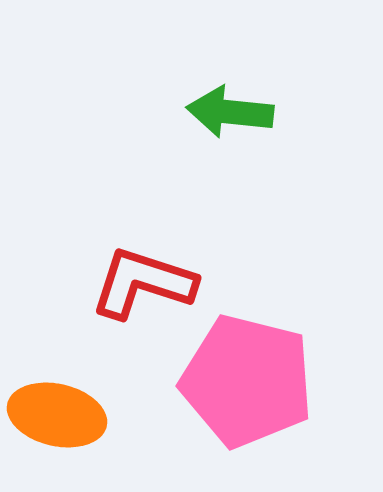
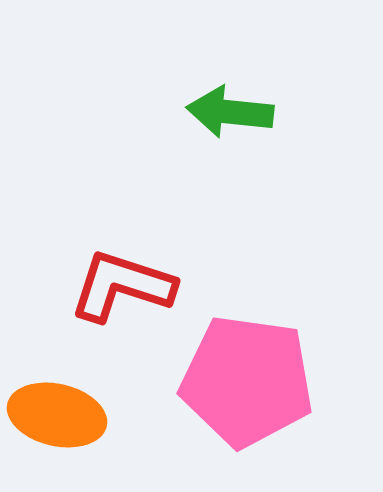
red L-shape: moved 21 px left, 3 px down
pink pentagon: rotated 6 degrees counterclockwise
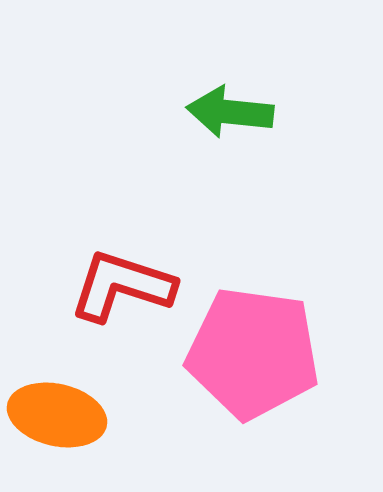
pink pentagon: moved 6 px right, 28 px up
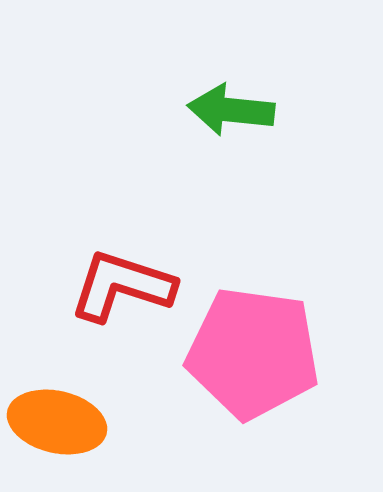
green arrow: moved 1 px right, 2 px up
orange ellipse: moved 7 px down
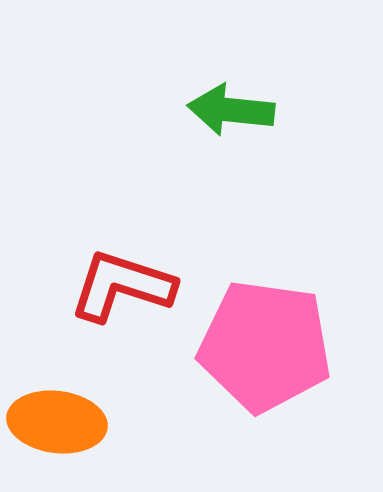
pink pentagon: moved 12 px right, 7 px up
orange ellipse: rotated 6 degrees counterclockwise
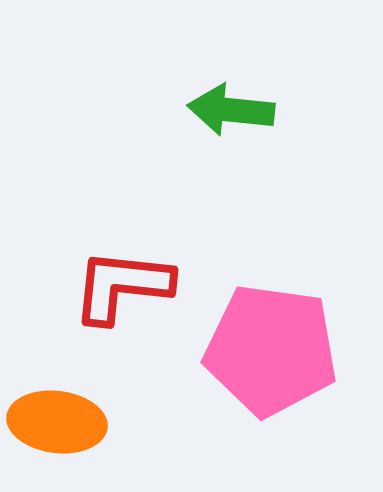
red L-shape: rotated 12 degrees counterclockwise
pink pentagon: moved 6 px right, 4 px down
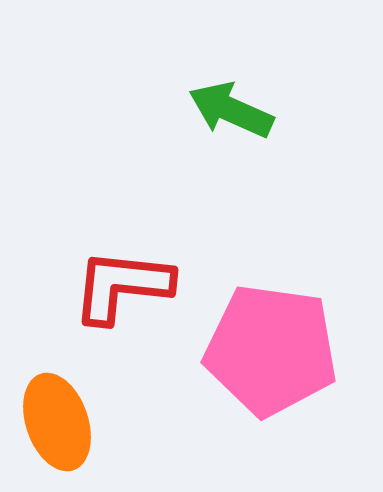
green arrow: rotated 18 degrees clockwise
orange ellipse: rotated 64 degrees clockwise
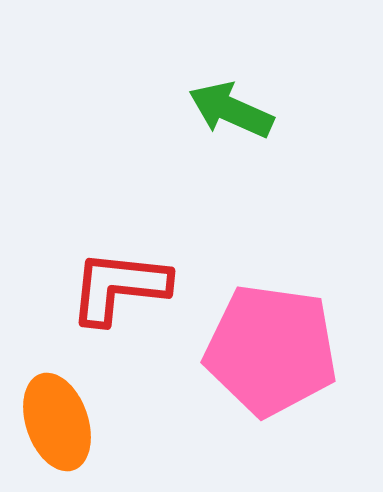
red L-shape: moved 3 px left, 1 px down
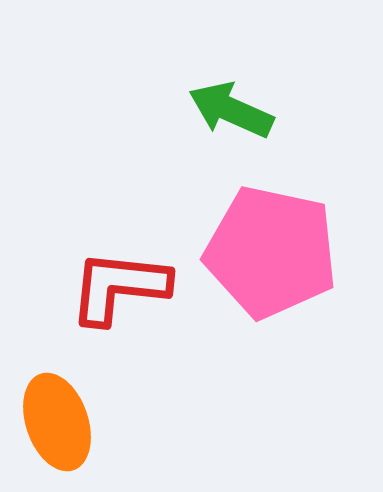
pink pentagon: moved 98 px up; rotated 4 degrees clockwise
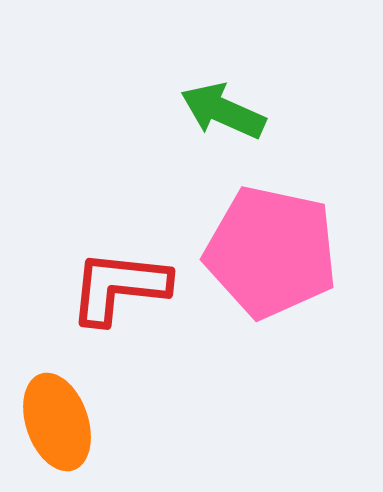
green arrow: moved 8 px left, 1 px down
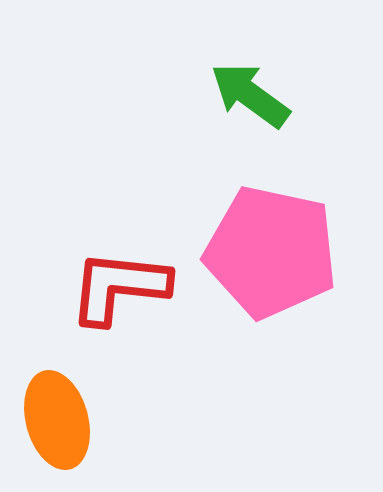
green arrow: moved 27 px right, 16 px up; rotated 12 degrees clockwise
orange ellipse: moved 2 px up; rotated 4 degrees clockwise
